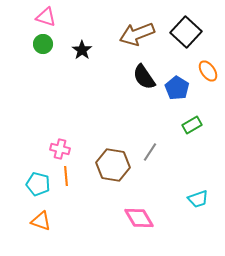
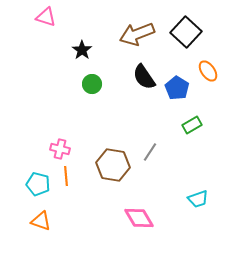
green circle: moved 49 px right, 40 px down
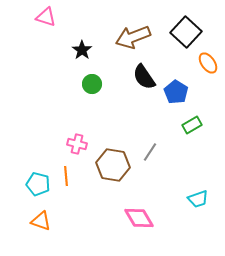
brown arrow: moved 4 px left, 3 px down
orange ellipse: moved 8 px up
blue pentagon: moved 1 px left, 4 px down
pink cross: moved 17 px right, 5 px up
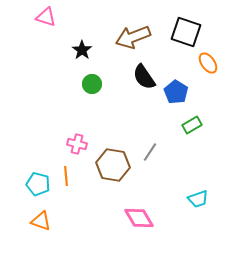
black square: rotated 24 degrees counterclockwise
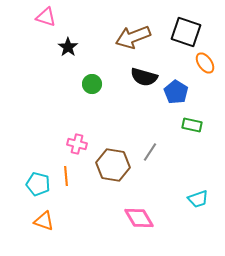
black star: moved 14 px left, 3 px up
orange ellipse: moved 3 px left
black semicircle: rotated 40 degrees counterclockwise
green rectangle: rotated 42 degrees clockwise
orange triangle: moved 3 px right
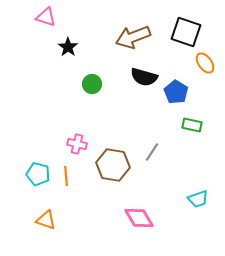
gray line: moved 2 px right
cyan pentagon: moved 10 px up
orange triangle: moved 2 px right, 1 px up
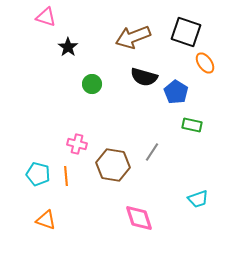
pink diamond: rotated 12 degrees clockwise
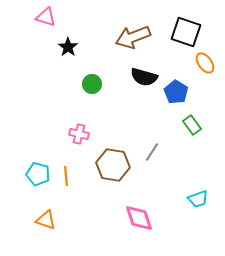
green rectangle: rotated 42 degrees clockwise
pink cross: moved 2 px right, 10 px up
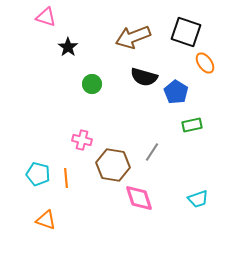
green rectangle: rotated 66 degrees counterclockwise
pink cross: moved 3 px right, 6 px down
orange line: moved 2 px down
pink diamond: moved 20 px up
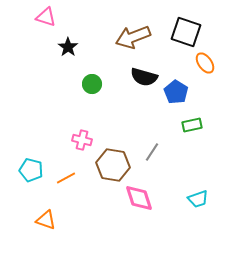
cyan pentagon: moved 7 px left, 4 px up
orange line: rotated 66 degrees clockwise
